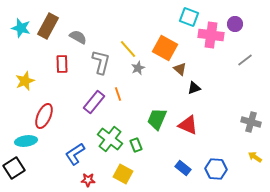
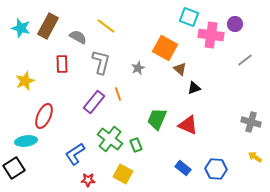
yellow line: moved 22 px left, 23 px up; rotated 12 degrees counterclockwise
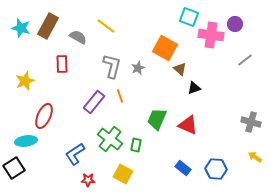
gray L-shape: moved 11 px right, 4 px down
orange line: moved 2 px right, 2 px down
green rectangle: rotated 32 degrees clockwise
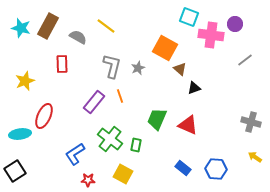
cyan ellipse: moved 6 px left, 7 px up
black square: moved 1 px right, 3 px down
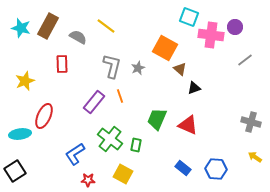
purple circle: moved 3 px down
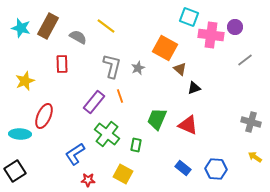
cyan ellipse: rotated 10 degrees clockwise
green cross: moved 3 px left, 5 px up
